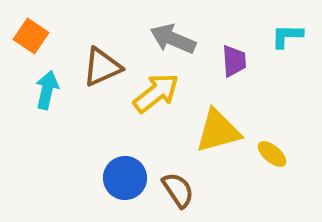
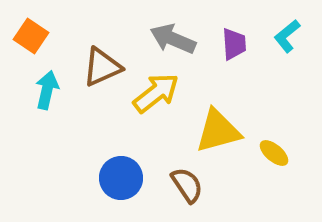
cyan L-shape: rotated 40 degrees counterclockwise
purple trapezoid: moved 17 px up
yellow ellipse: moved 2 px right, 1 px up
blue circle: moved 4 px left
brown semicircle: moved 9 px right, 5 px up
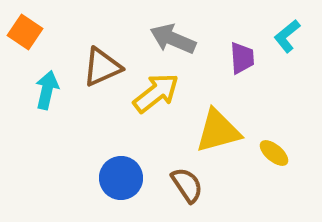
orange square: moved 6 px left, 4 px up
purple trapezoid: moved 8 px right, 14 px down
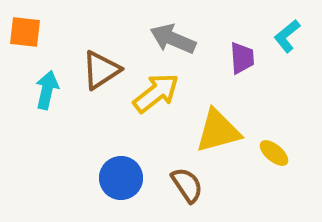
orange square: rotated 28 degrees counterclockwise
brown triangle: moved 1 px left, 3 px down; rotated 9 degrees counterclockwise
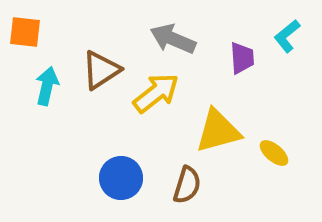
cyan arrow: moved 4 px up
brown semicircle: rotated 51 degrees clockwise
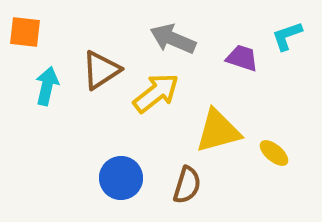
cyan L-shape: rotated 20 degrees clockwise
purple trapezoid: rotated 68 degrees counterclockwise
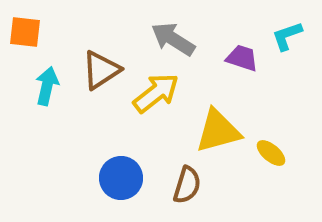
gray arrow: rotated 9 degrees clockwise
yellow ellipse: moved 3 px left
